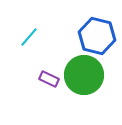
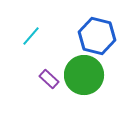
cyan line: moved 2 px right, 1 px up
purple rectangle: rotated 18 degrees clockwise
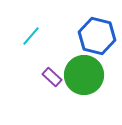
purple rectangle: moved 3 px right, 2 px up
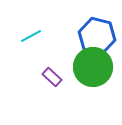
cyan line: rotated 20 degrees clockwise
green circle: moved 9 px right, 8 px up
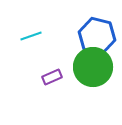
cyan line: rotated 10 degrees clockwise
purple rectangle: rotated 66 degrees counterclockwise
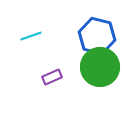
green circle: moved 7 px right
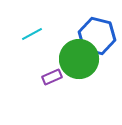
cyan line: moved 1 px right, 2 px up; rotated 10 degrees counterclockwise
green circle: moved 21 px left, 8 px up
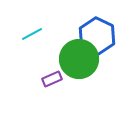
blue hexagon: rotated 12 degrees clockwise
purple rectangle: moved 2 px down
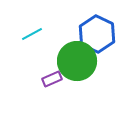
blue hexagon: moved 2 px up
green circle: moved 2 px left, 2 px down
